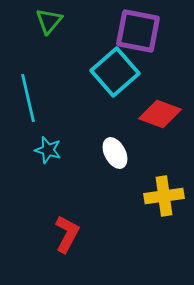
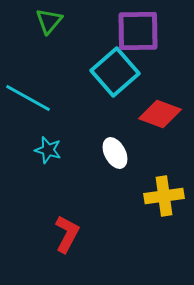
purple square: rotated 12 degrees counterclockwise
cyan line: rotated 48 degrees counterclockwise
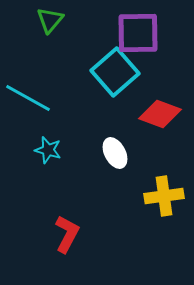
green triangle: moved 1 px right, 1 px up
purple square: moved 2 px down
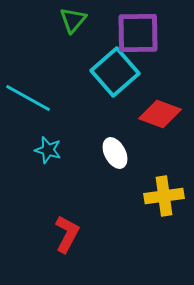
green triangle: moved 23 px right
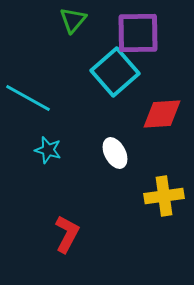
red diamond: moved 2 px right; rotated 24 degrees counterclockwise
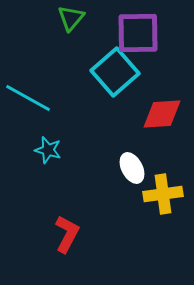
green triangle: moved 2 px left, 2 px up
white ellipse: moved 17 px right, 15 px down
yellow cross: moved 1 px left, 2 px up
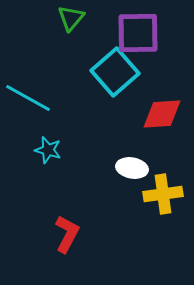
white ellipse: rotated 52 degrees counterclockwise
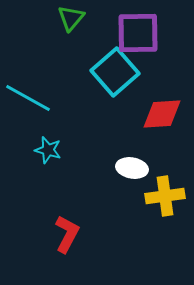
yellow cross: moved 2 px right, 2 px down
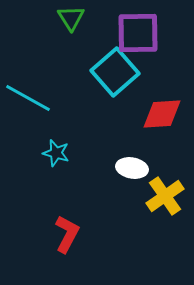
green triangle: rotated 12 degrees counterclockwise
cyan star: moved 8 px right, 3 px down
yellow cross: rotated 27 degrees counterclockwise
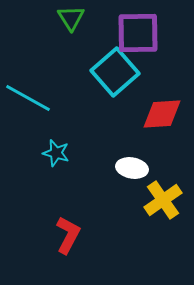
yellow cross: moved 2 px left, 4 px down
red L-shape: moved 1 px right, 1 px down
